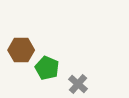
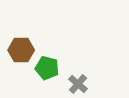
green pentagon: rotated 10 degrees counterclockwise
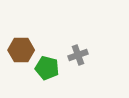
gray cross: moved 29 px up; rotated 30 degrees clockwise
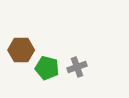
gray cross: moved 1 px left, 12 px down
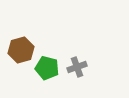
brown hexagon: rotated 15 degrees counterclockwise
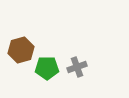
green pentagon: rotated 15 degrees counterclockwise
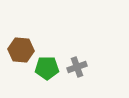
brown hexagon: rotated 20 degrees clockwise
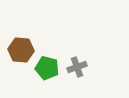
green pentagon: rotated 15 degrees clockwise
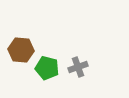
gray cross: moved 1 px right
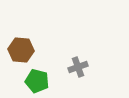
green pentagon: moved 10 px left, 13 px down
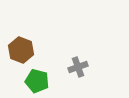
brown hexagon: rotated 15 degrees clockwise
